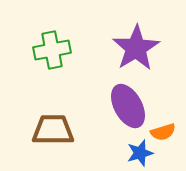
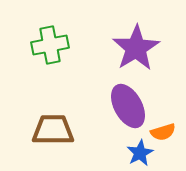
green cross: moved 2 px left, 5 px up
blue star: rotated 12 degrees counterclockwise
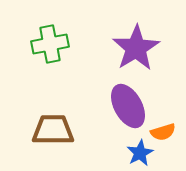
green cross: moved 1 px up
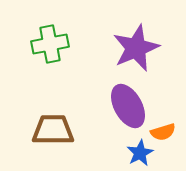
purple star: rotated 9 degrees clockwise
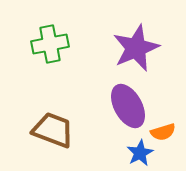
brown trapezoid: rotated 21 degrees clockwise
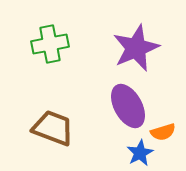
brown trapezoid: moved 2 px up
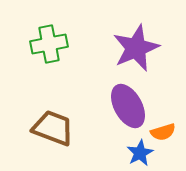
green cross: moved 1 px left
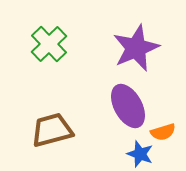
green cross: rotated 33 degrees counterclockwise
brown trapezoid: moved 1 px left, 2 px down; rotated 36 degrees counterclockwise
blue star: moved 1 px down; rotated 24 degrees counterclockwise
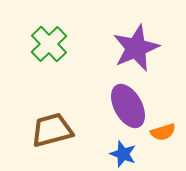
blue star: moved 17 px left
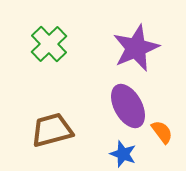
orange semicircle: moved 1 px left; rotated 110 degrees counterclockwise
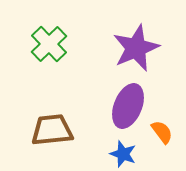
purple ellipse: rotated 51 degrees clockwise
brown trapezoid: rotated 9 degrees clockwise
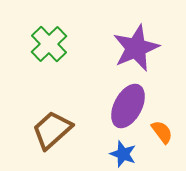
purple ellipse: rotated 6 degrees clockwise
brown trapezoid: rotated 36 degrees counterclockwise
